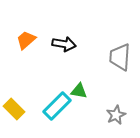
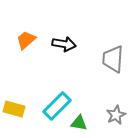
gray trapezoid: moved 7 px left, 2 px down
green triangle: moved 32 px down
yellow rectangle: rotated 30 degrees counterclockwise
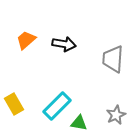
yellow rectangle: moved 5 px up; rotated 45 degrees clockwise
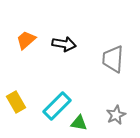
yellow rectangle: moved 2 px right, 2 px up
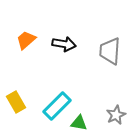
gray trapezoid: moved 3 px left, 8 px up
